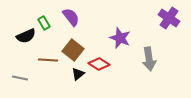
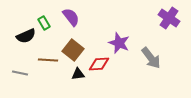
purple star: moved 1 px left, 5 px down
gray arrow: moved 2 px right, 1 px up; rotated 30 degrees counterclockwise
red diamond: rotated 35 degrees counterclockwise
black triangle: rotated 32 degrees clockwise
gray line: moved 5 px up
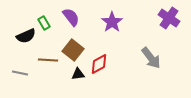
purple star: moved 7 px left, 21 px up; rotated 15 degrees clockwise
red diamond: rotated 25 degrees counterclockwise
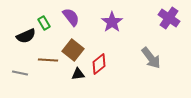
red diamond: rotated 10 degrees counterclockwise
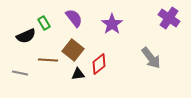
purple semicircle: moved 3 px right, 1 px down
purple star: moved 2 px down
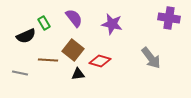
purple cross: rotated 25 degrees counterclockwise
purple star: rotated 25 degrees counterclockwise
red diamond: moved 1 px right, 3 px up; rotated 55 degrees clockwise
